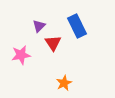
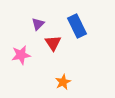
purple triangle: moved 1 px left, 2 px up
orange star: moved 1 px left, 1 px up
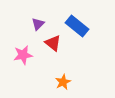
blue rectangle: rotated 25 degrees counterclockwise
red triangle: rotated 18 degrees counterclockwise
pink star: moved 2 px right
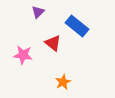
purple triangle: moved 12 px up
pink star: rotated 18 degrees clockwise
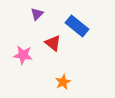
purple triangle: moved 1 px left, 2 px down
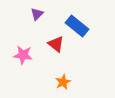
red triangle: moved 3 px right, 1 px down
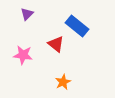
purple triangle: moved 10 px left
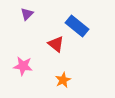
pink star: moved 11 px down
orange star: moved 2 px up
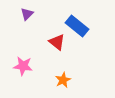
red triangle: moved 1 px right, 2 px up
